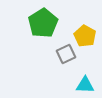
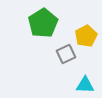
yellow pentagon: moved 1 px right; rotated 15 degrees clockwise
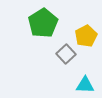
gray square: rotated 18 degrees counterclockwise
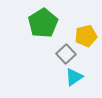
yellow pentagon: rotated 15 degrees clockwise
cyan triangle: moved 11 px left, 8 px up; rotated 36 degrees counterclockwise
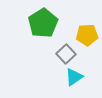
yellow pentagon: moved 1 px right, 1 px up; rotated 10 degrees clockwise
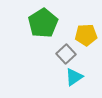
yellow pentagon: moved 1 px left
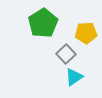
yellow pentagon: moved 2 px up
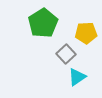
cyan triangle: moved 3 px right
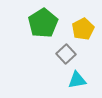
yellow pentagon: moved 3 px left, 4 px up; rotated 25 degrees counterclockwise
cyan triangle: moved 3 px down; rotated 24 degrees clockwise
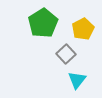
cyan triangle: rotated 42 degrees counterclockwise
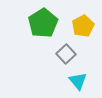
yellow pentagon: moved 3 px up
cyan triangle: moved 1 px right, 1 px down; rotated 18 degrees counterclockwise
